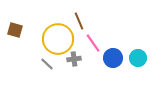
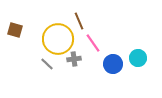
blue circle: moved 6 px down
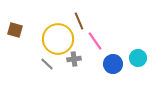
pink line: moved 2 px right, 2 px up
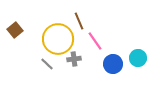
brown square: rotated 35 degrees clockwise
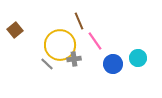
yellow circle: moved 2 px right, 6 px down
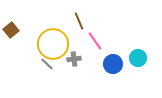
brown square: moved 4 px left
yellow circle: moved 7 px left, 1 px up
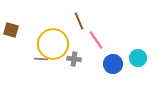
brown square: rotated 35 degrees counterclockwise
pink line: moved 1 px right, 1 px up
gray cross: rotated 16 degrees clockwise
gray line: moved 6 px left, 5 px up; rotated 40 degrees counterclockwise
